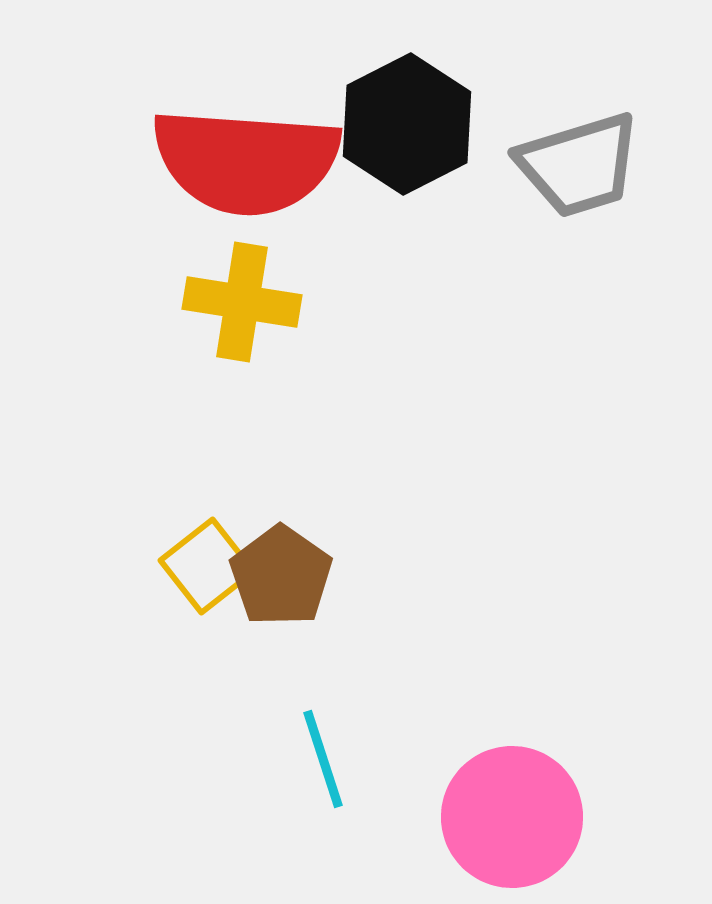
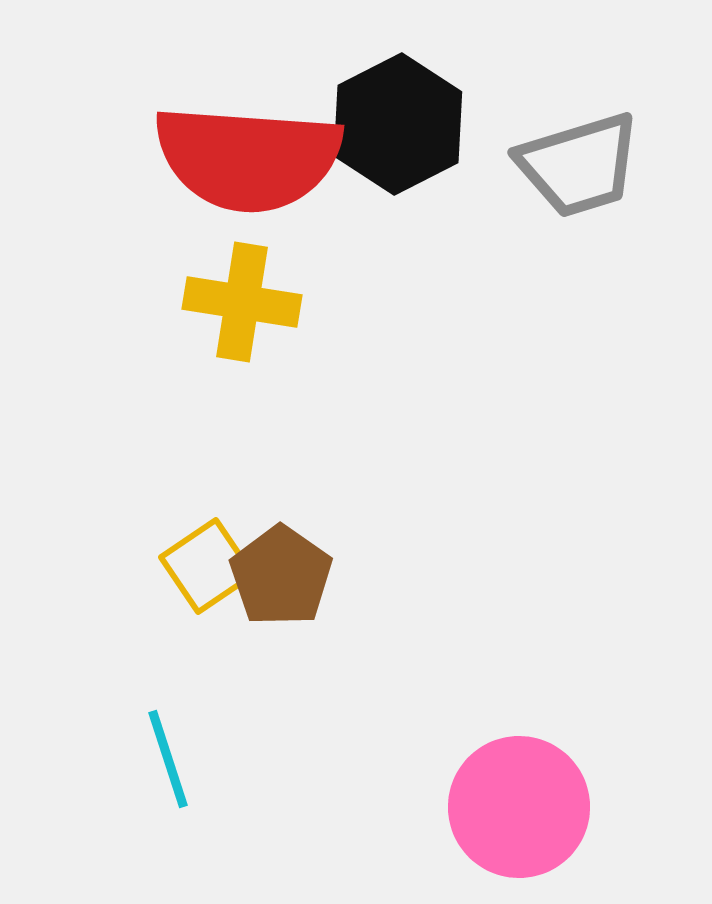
black hexagon: moved 9 px left
red semicircle: moved 2 px right, 3 px up
yellow square: rotated 4 degrees clockwise
cyan line: moved 155 px left
pink circle: moved 7 px right, 10 px up
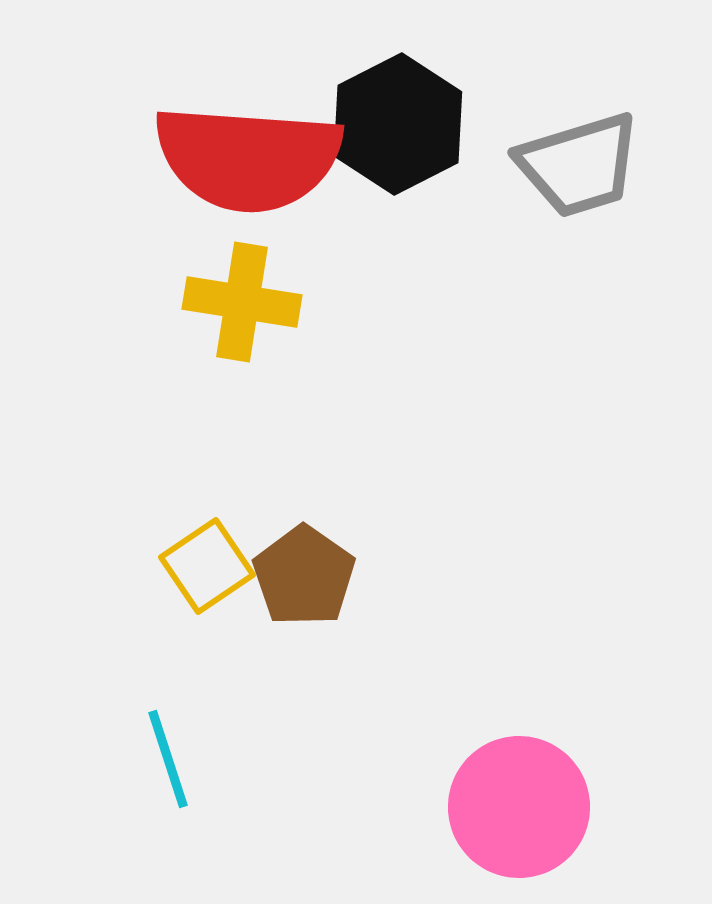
brown pentagon: moved 23 px right
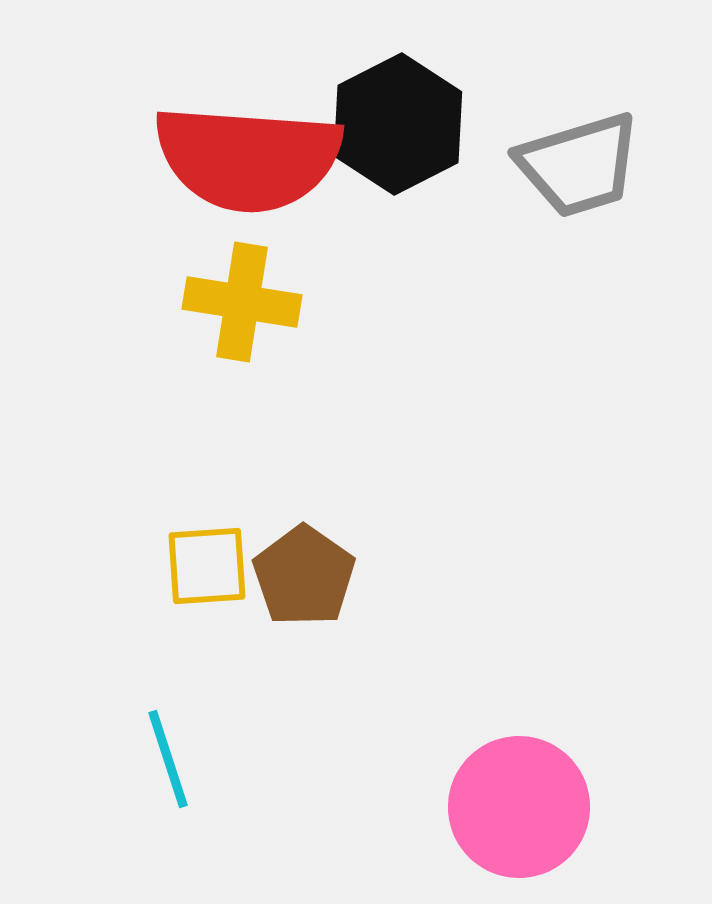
yellow square: rotated 30 degrees clockwise
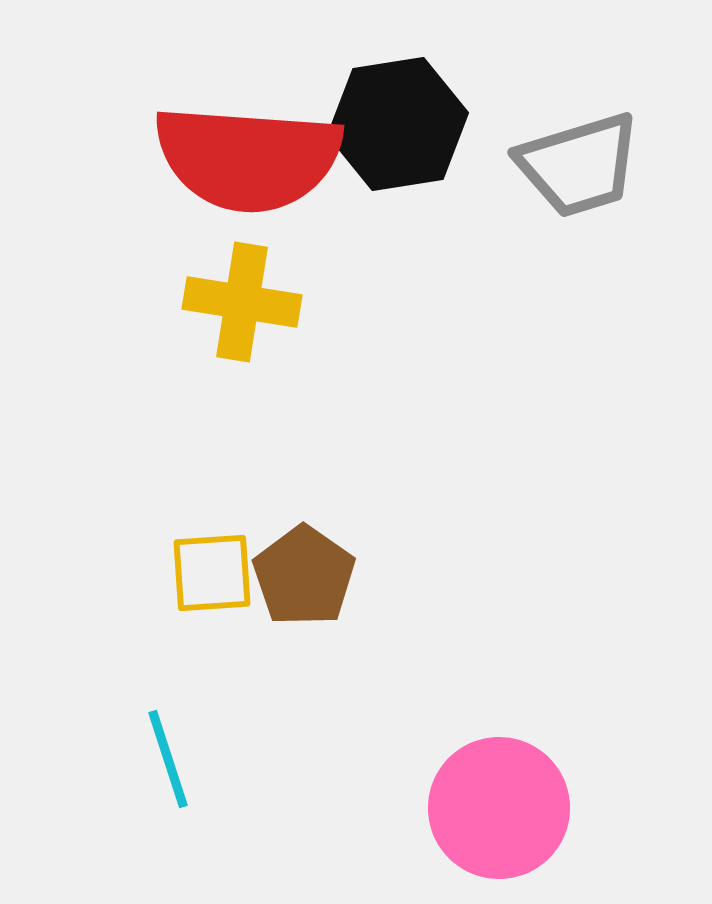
black hexagon: rotated 18 degrees clockwise
yellow square: moved 5 px right, 7 px down
pink circle: moved 20 px left, 1 px down
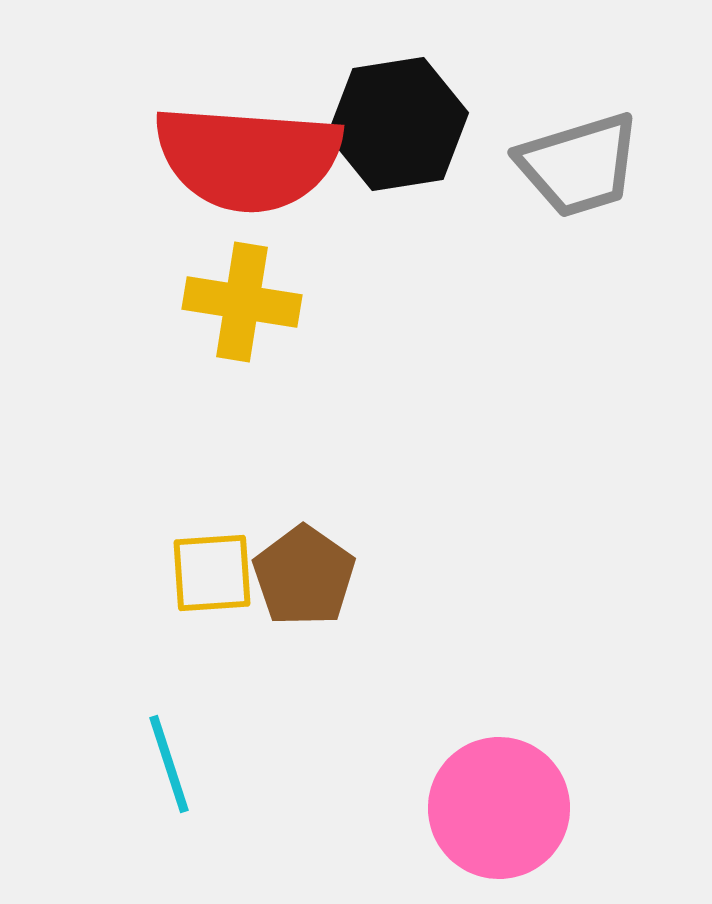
cyan line: moved 1 px right, 5 px down
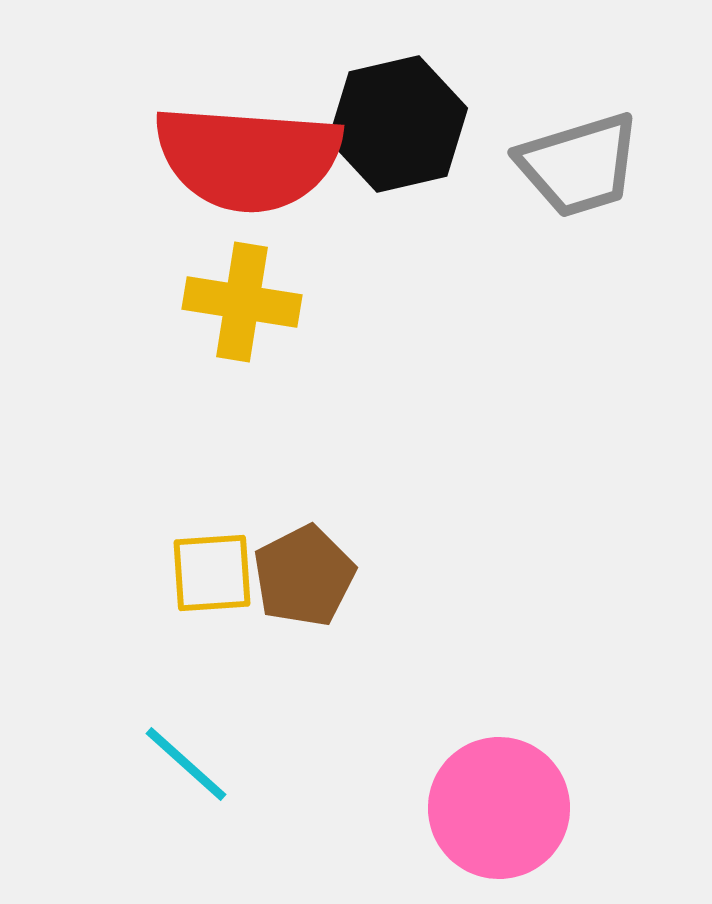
black hexagon: rotated 4 degrees counterclockwise
brown pentagon: rotated 10 degrees clockwise
cyan line: moved 17 px right; rotated 30 degrees counterclockwise
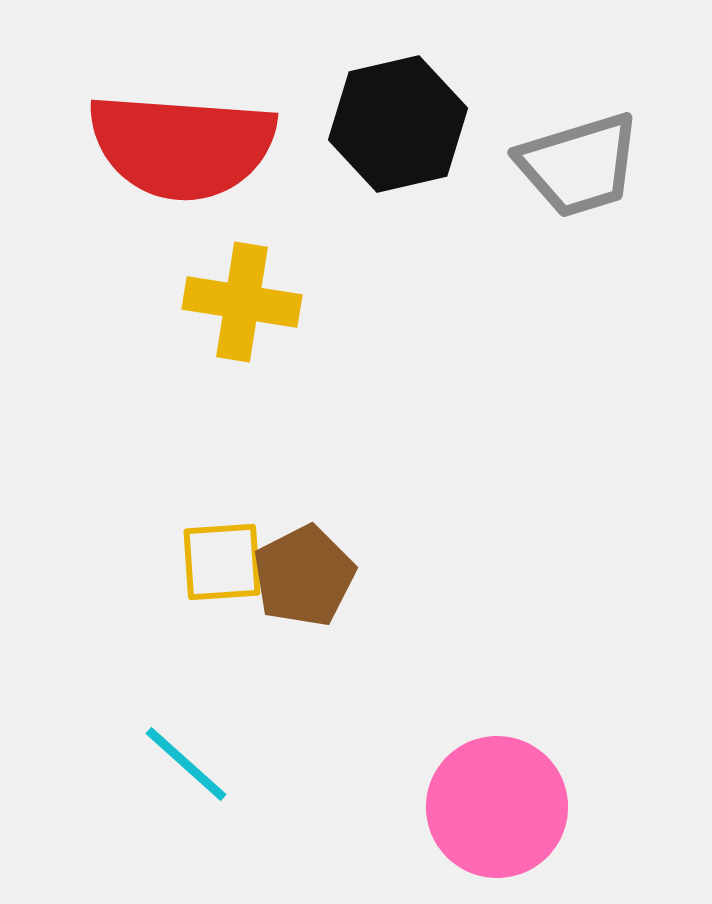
red semicircle: moved 66 px left, 12 px up
yellow square: moved 10 px right, 11 px up
pink circle: moved 2 px left, 1 px up
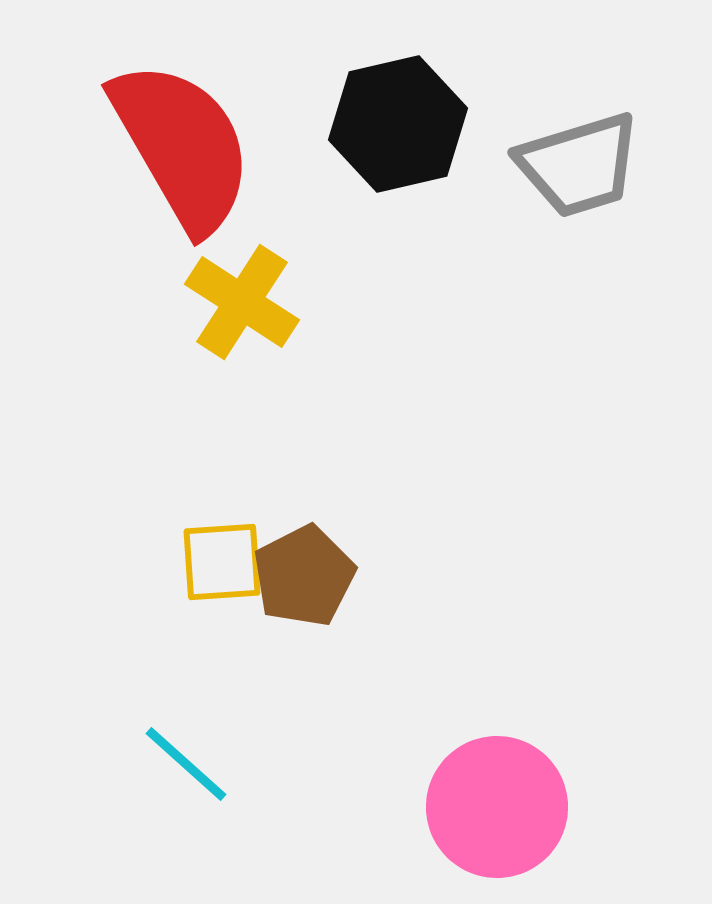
red semicircle: rotated 124 degrees counterclockwise
yellow cross: rotated 24 degrees clockwise
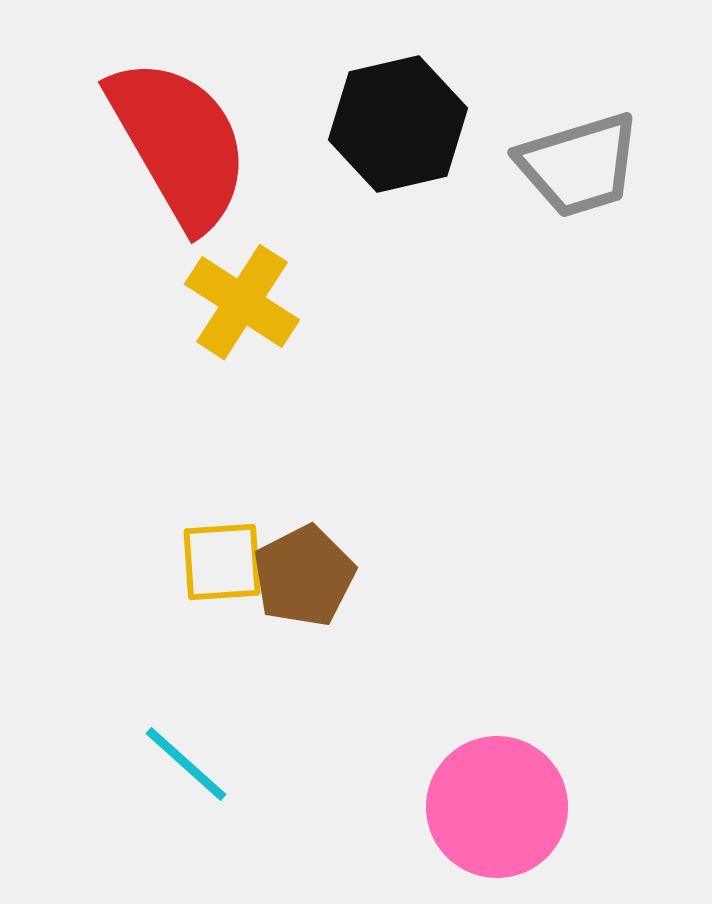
red semicircle: moved 3 px left, 3 px up
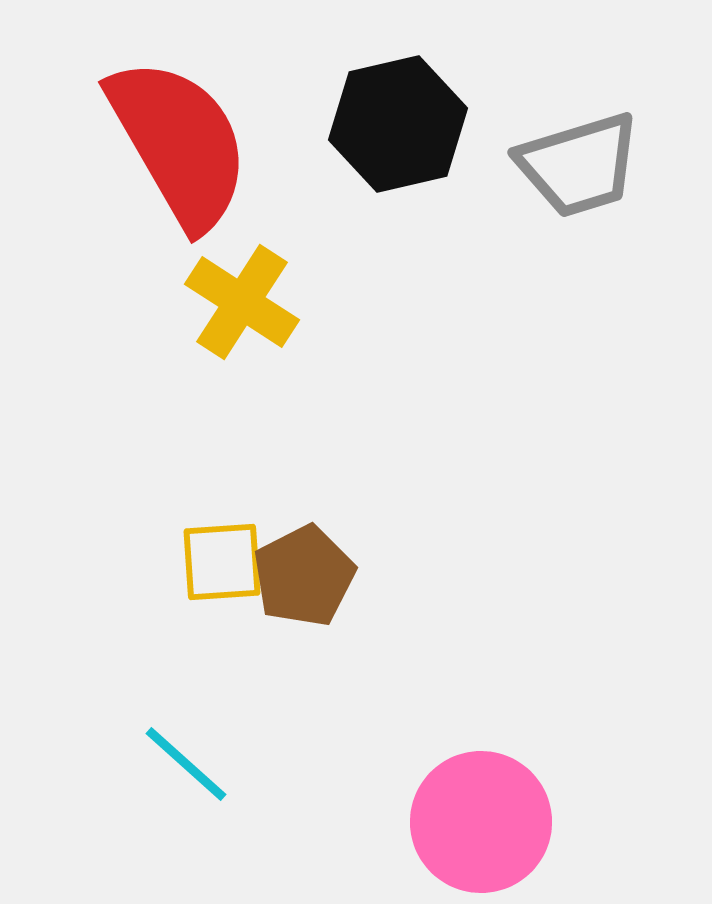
pink circle: moved 16 px left, 15 px down
